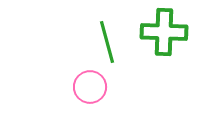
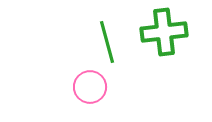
green cross: rotated 9 degrees counterclockwise
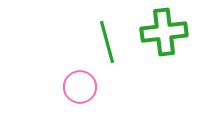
pink circle: moved 10 px left
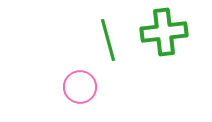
green line: moved 1 px right, 2 px up
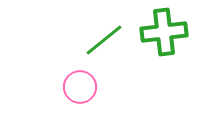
green line: moved 4 px left; rotated 66 degrees clockwise
